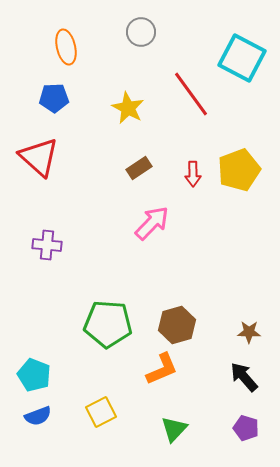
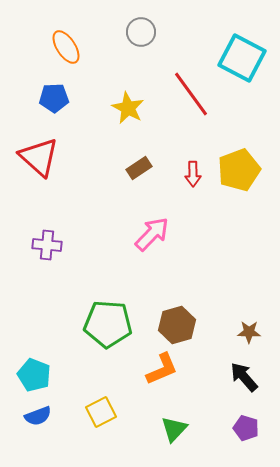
orange ellipse: rotated 20 degrees counterclockwise
pink arrow: moved 11 px down
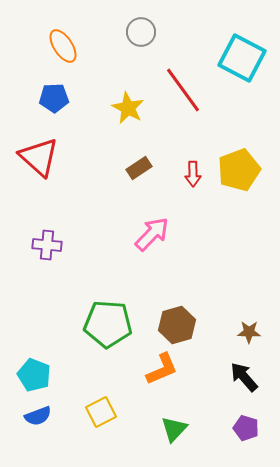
orange ellipse: moved 3 px left, 1 px up
red line: moved 8 px left, 4 px up
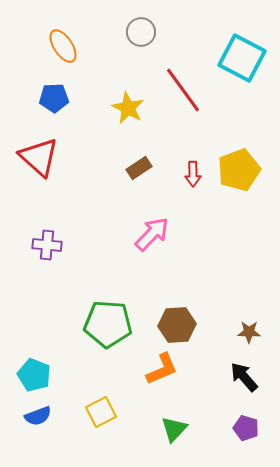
brown hexagon: rotated 12 degrees clockwise
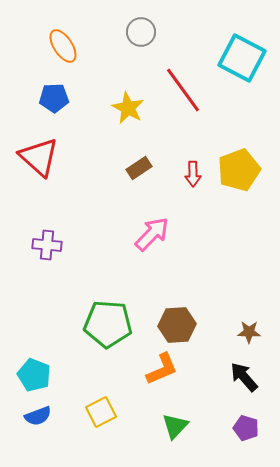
green triangle: moved 1 px right, 3 px up
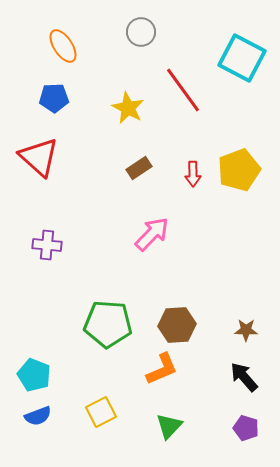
brown star: moved 3 px left, 2 px up
green triangle: moved 6 px left
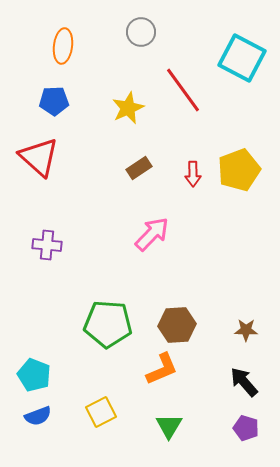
orange ellipse: rotated 40 degrees clockwise
blue pentagon: moved 3 px down
yellow star: rotated 20 degrees clockwise
black arrow: moved 5 px down
green triangle: rotated 12 degrees counterclockwise
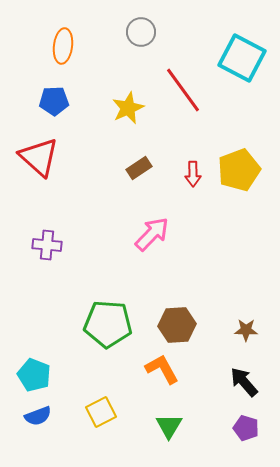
orange L-shape: rotated 96 degrees counterclockwise
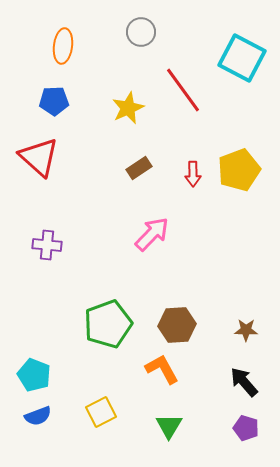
green pentagon: rotated 24 degrees counterclockwise
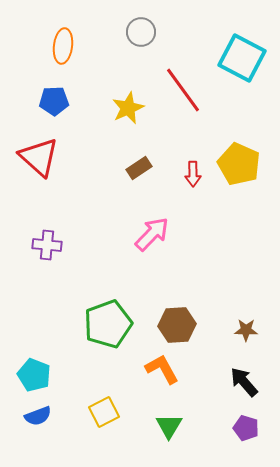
yellow pentagon: moved 6 px up; rotated 27 degrees counterclockwise
yellow square: moved 3 px right
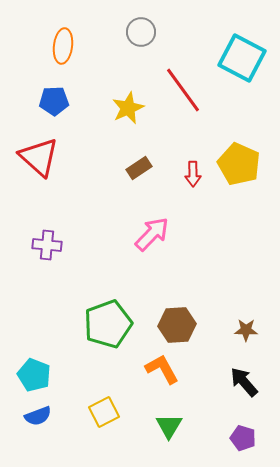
purple pentagon: moved 3 px left, 10 px down
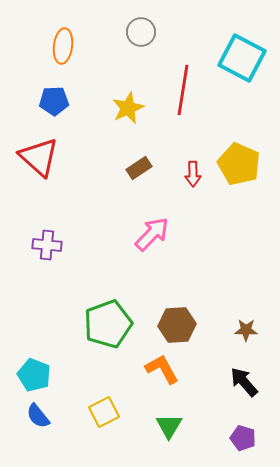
red line: rotated 45 degrees clockwise
blue semicircle: rotated 72 degrees clockwise
